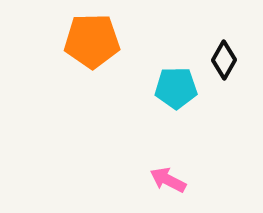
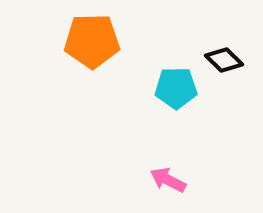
black diamond: rotated 75 degrees counterclockwise
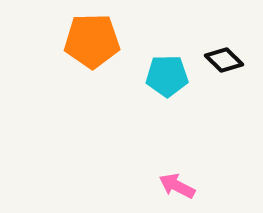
cyan pentagon: moved 9 px left, 12 px up
pink arrow: moved 9 px right, 6 px down
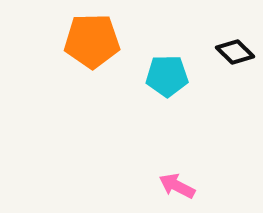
black diamond: moved 11 px right, 8 px up
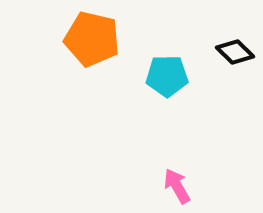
orange pentagon: moved 2 px up; rotated 14 degrees clockwise
pink arrow: rotated 33 degrees clockwise
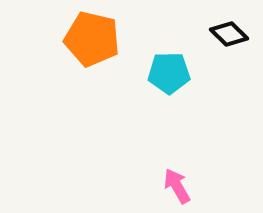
black diamond: moved 6 px left, 18 px up
cyan pentagon: moved 2 px right, 3 px up
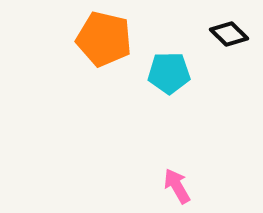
orange pentagon: moved 12 px right
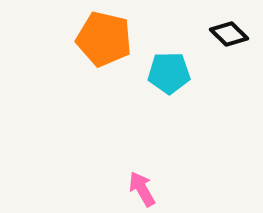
pink arrow: moved 35 px left, 3 px down
